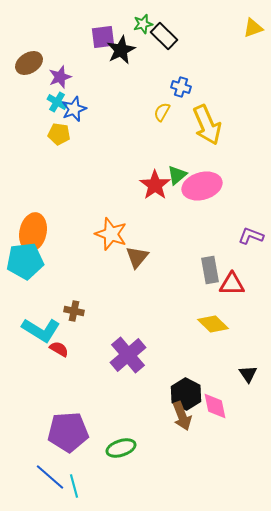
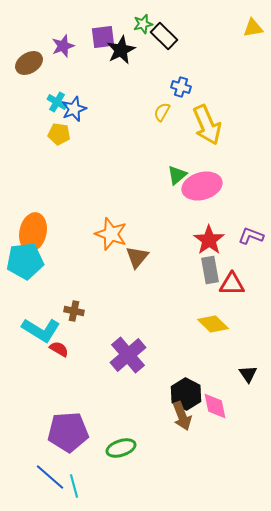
yellow triangle: rotated 10 degrees clockwise
purple star: moved 3 px right, 31 px up
red star: moved 54 px right, 55 px down
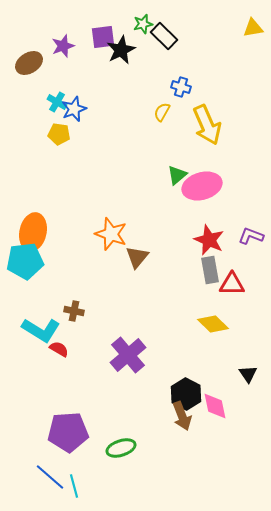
red star: rotated 12 degrees counterclockwise
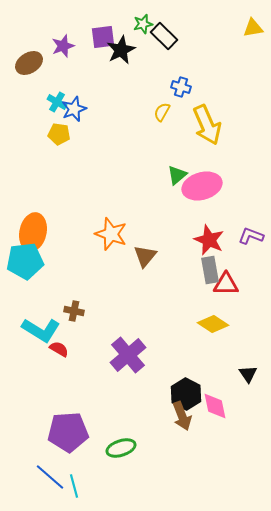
brown triangle: moved 8 px right, 1 px up
red triangle: moved 6 px left
yellow diamond: rotated 12 degrees counterclockwise
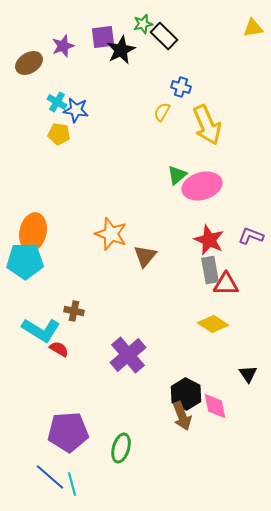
blue star: moved 2 px right, 1 px down; rotated 30 degrees clockwise
cyan pentagon: rotated 6 degrees clockwise
green ellipse: rotated 56 degrees counterclockwise
cyan line: moved 2 px left, 2 px up
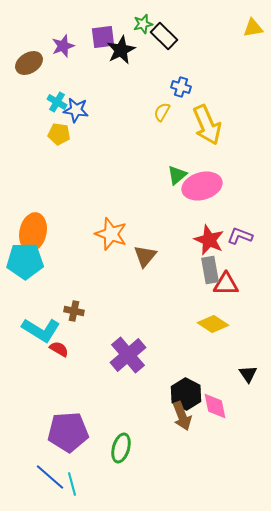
purple L-shape: moved 11 px left
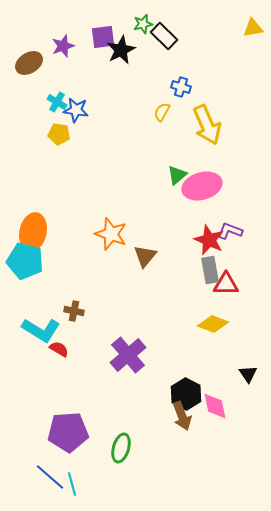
purple L-shape: moved 10 px left, 5 px up
cyan pentagon: rotated 15 degrees clockwise
yellow diamond: rotated 12 degrees counterclockwise
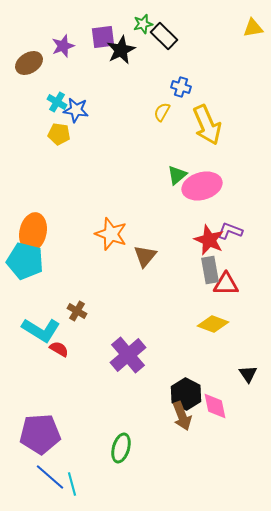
brown cross: moved 3 px right; rotated 18 degrees clockwise
purple pentagon: moved 28 px left, 2 px down
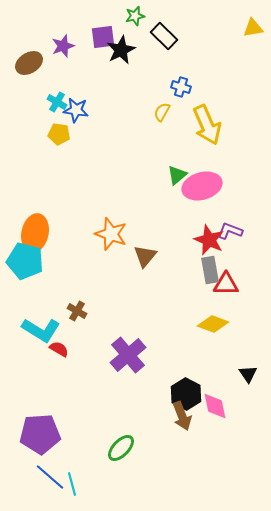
green star: moved 8 px left, 8 px up
orange ellipse: moved 2 px right, 1 px down
green ellipse: rotated 28 degrees clockwise
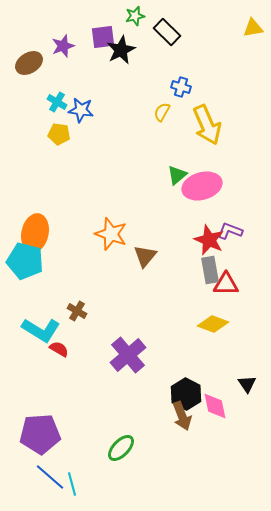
black rectangle: moved 3 px right, 4 px up
blue star: moved 5 px right
black triangle: moved 1 px left, 10 px down
